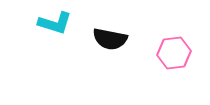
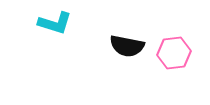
black semicircle: moved 17 px right, 7 px down
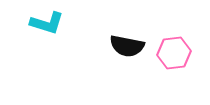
cyan L-shape: moved 8 px left
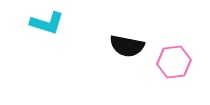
pink hexagon: moved 9 px down
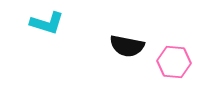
pink hexagon: rotated 12 degrees clockwise
